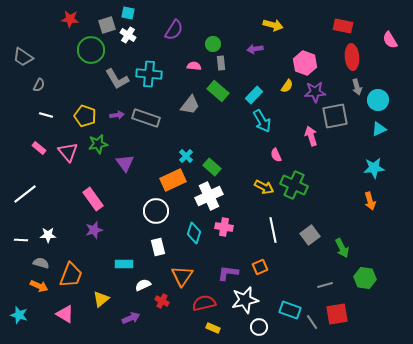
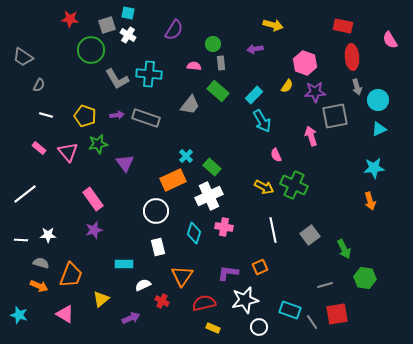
green arrow at (342, 248): moved 2 px right, 1 px down
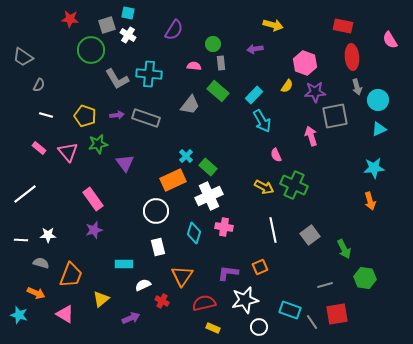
green rectangle at (212, 167): moved 4 px left
orange arrow at (39, 286): moved 3 px left, 7 px down
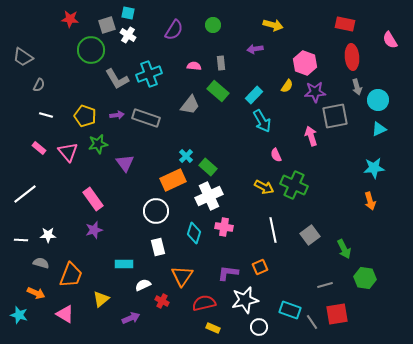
red rectangle at (343, 26): moved 2 px right, 2 px up
green circle at (213, 44): moved 19 px up
cyan cross at (149, 74): rotated 25 degrees counterclockwise
